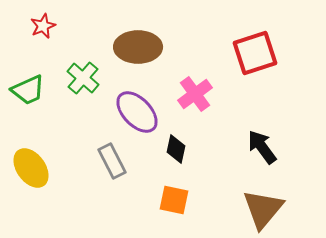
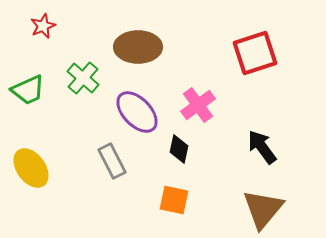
pink cross: moved 3 px right, 11 px down
black diamond: moved 3 px right
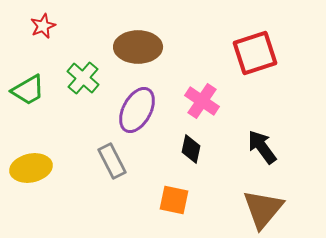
green trapezoid: rotated 6 degrees counterclockwise
pink cross: moved 4 px right, 4 px up; rotated 20 degrees counterclockwise
purple ellipse: moved 2 px up; rotated 72 degrees clockwise
black diamond: moved 12 px right
yellow ellipse: rotated 66 degrees counterclockwise
